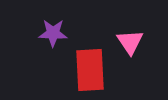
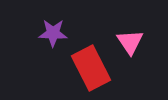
red rectangle: moved 1 px right, 2 px up; rotated 24 degrees counterclockwise
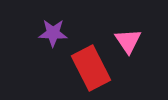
pink triangle: moved 2 px left, 1 px up
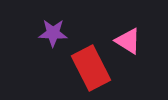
pink triangle: rotated 24 degrees counterclockwise
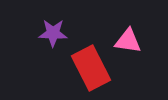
pink triangle: rotated 24 degrees counterclockwise
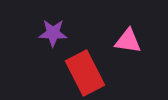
red rectangle: moved 6 px left, 5 px down
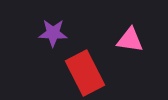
pink triangle: moved 2 px right, 1 px up
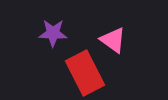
pink triangle: moved 17 px left; rotated 28 degrees clockwise
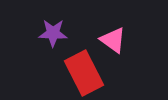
red rectangle: moved 1 px left
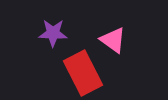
red rectangle: moved 1 px left
